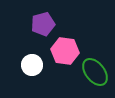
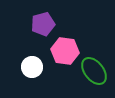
white circle: moved 2 px down
green ellipse: moved 1 px left, 1 px up
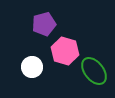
purple pentagon: moved 1 px right
pink hexagon: rotated 8 degrees clockwise
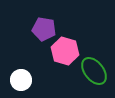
purple pentagon: moved 5 px down; rotated 25 degrees clockwise
white circle: moved 11 px left, 13 px down
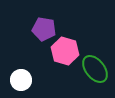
green ellipse: moved 1 px right, 2 px up
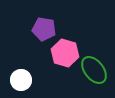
pink hexagon: moved 2 px down
green ellipse: moved 1 px left, 1 px down
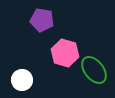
purple pentagon: moved 2 px left, 9 px up
white circle: moved 1 px right
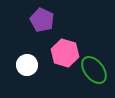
purple pentagon: rotated 15 degrees clockwise
white circle: moved 5 px right, 15 px up
